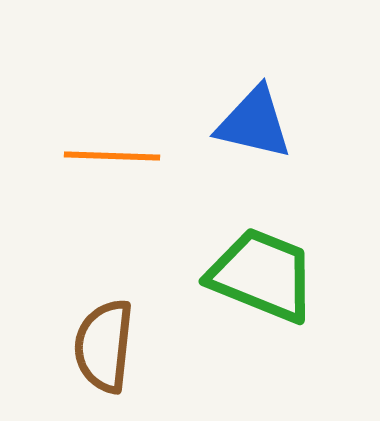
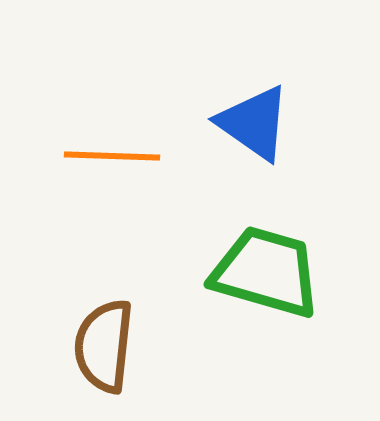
blue triangle: rotated 22 degrees clockwise
green trapezoid: moved 4 px right, 3 px up; rotated 6 degrees counterclockwise
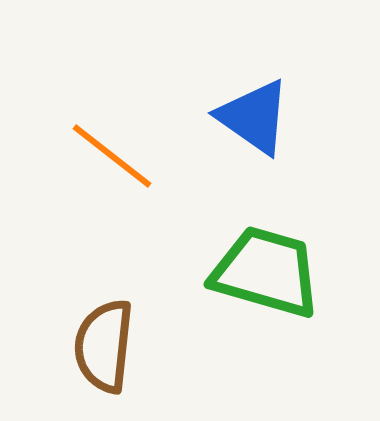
blue triangle: moved 6 px up
orange line: rotated 36 degrees clockwise
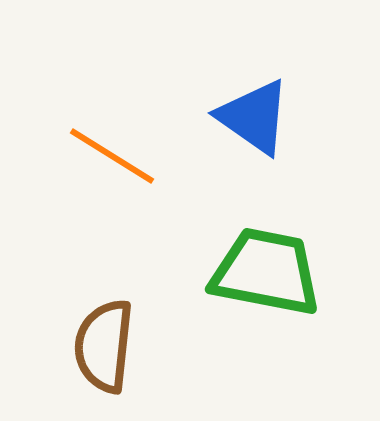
orange line: rotated 6 degrees counterclockwise
green trapezoid: rotated 5 degrees counterclockwise
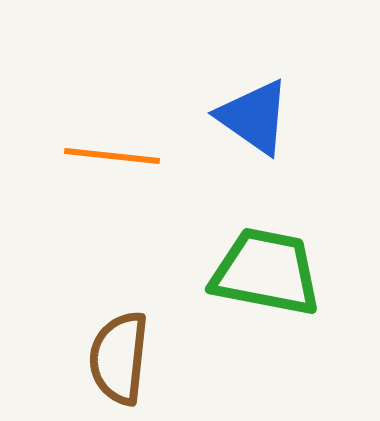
orange line: rotated 26 degrees counterclockwise
brown semicircle: moved 15 px right, 12 px down
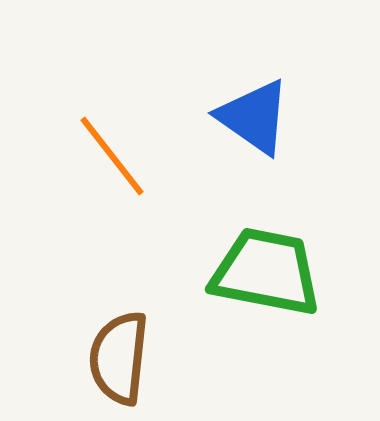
orange line: rotated 46 degrees clockwise
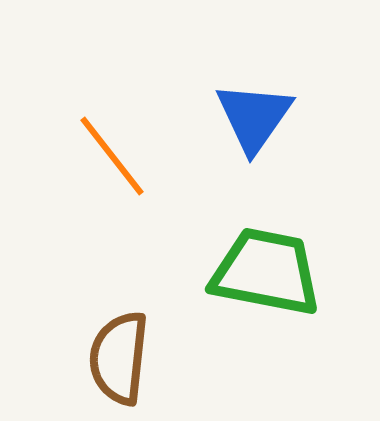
blue triangle: rotated 30 degrees clockwise
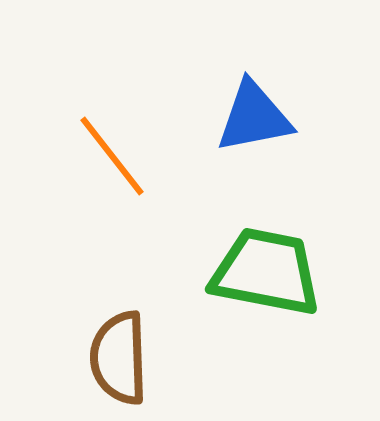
blue triangle: rotated 44 degrees clockwise
brown semicircle: rotated 8 degrees counterclockwise
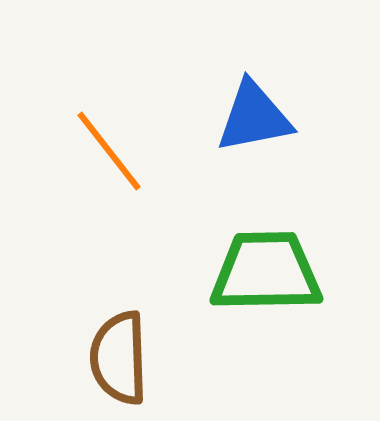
orange line: moved 3 px left, 5 px up
green trapezoid: rotated 12 degrees counterclockwise
